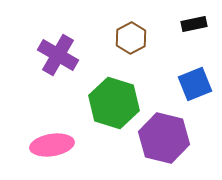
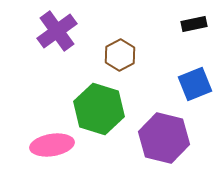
brown hexagon: moved 11 px left, 17 px down
purple cross: moved 1 px left, 24 px up; rotated 24 degrees clockwise
green hexagon: moved 15 px left, 6 px down
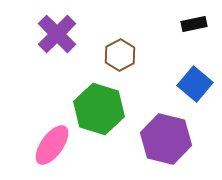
purple cross: moved 3 px down; rotated 9 degrees counterclockwise
blue square: rotated 28 degrees counterclockwise
purple hexagon: moved 2 px right, 1 px down
pink ellipse: rotated 45 degrees counterclockwise
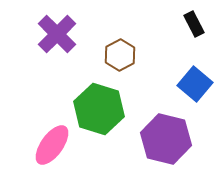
black rectangle: rotated 75 degrees clockwise
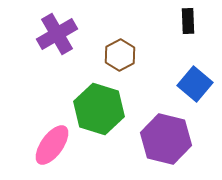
black rectangle: moved 6 px left, 3 px up; rotated 25 degrees clockwise
purple cross: rotated 15 degrees clockwise
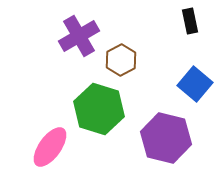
black rectangle: moved 2 px right; rotated 10 degrees counterclockwise
purple cross: moved 22 px right, 2 px down
brown hexagon: moved 1 px right, 5 px down
purple hexagon: moved 1 px up
pink ellipse: moved 2 px left, 2 px down
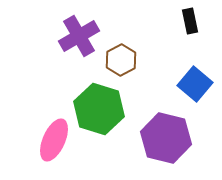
pink ellipse: moved 4 px right, 7 px up; rotated 12 degrees counterclockwise
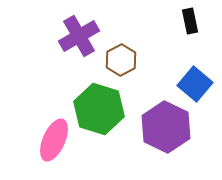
purple hexagon: moved 11 px up; rotated 12 degrees clockwise
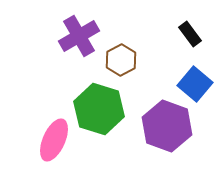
black rectangle: moved 13 px down; rotated 25 degrees counterclockwise
purple hexagon: moved 1 px right, 1 px up; rotated 6 degrees counterclockwise
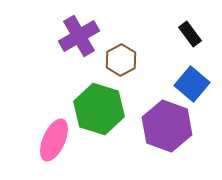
blue square: moved 3 px left
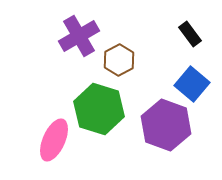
brown hexagon: moved 2 px left
purple hexagon: moved 1 px left, 1 px up
